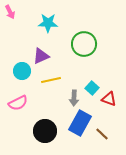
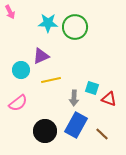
green circle: moved 9 px left, 17 px up
cyan circle: moved 1 px left, 1 px up
cyan square: rotated 24 degrees counterclockwise
pink semicircle: rotated 12 degrees counterclockwise
blue rectangle: moved 4 px left, 2 px down
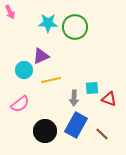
cyan circle: moved 3 px right
cyan square: rotated 24 degrees counterclockwise
pink semicircle: moved 2 px right, 1 px down
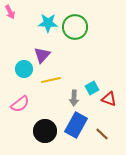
purple triangle: moved 1 px right, 1 px up; rotated 24 degrees counterclockwise
cyan circle: moved 1 px up
cyan square: rotated 24 degrees counterclockwise
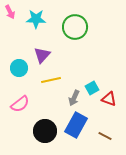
cyan star: moved 12 px left, 4 px up
cyan circle: moved 5 px left, 1 px up
gray arrow: rotated 21 degrees clockwise
brown line: moved 3 px right, 2 px down; rotated 16 degrees counterclockwise
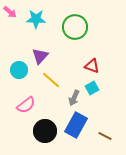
pink arrow: rotated 24 degrees counterclockwise
purple triangle: moved 2 px left, 1 px down
cyan circle: moved 2 px down
yellow line: rotated 54 degrees clockwise
red triangle: moved 17 px left, 33 px up
pink semicircle: moved 6 px right, 1 px down
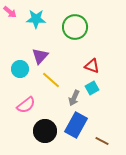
cyan circle: moved 1 px right, 1 px up
brown line: moved 3 px left, 5 px down
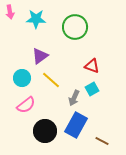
pink arrow: rotated 40 degrees clockwise
purple triangle: rotated 12 degrees clockwise
cyan circle: moved 2 px right, 9 px down
cyan square: moved 1 px down
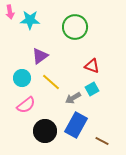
cyan star: moved 6 px left, 1 px down
yellow line: moved 2 px down
gray arrow: moved 1 px left; rotated 35 degrees clockwise
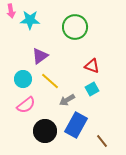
pink arrow: moved 1 px right, 1 px up
cyan circle: moved 1 px right, 1 px down
yellow line: moved 1 px left, 1 px up
gray arrow: moved 6 px left, 2 px down
brown line: rotated 24 degrees clockwise
